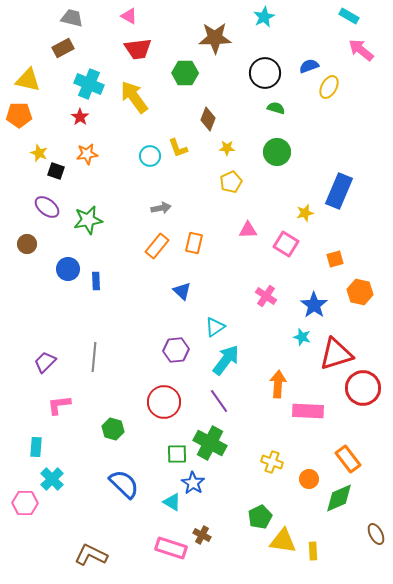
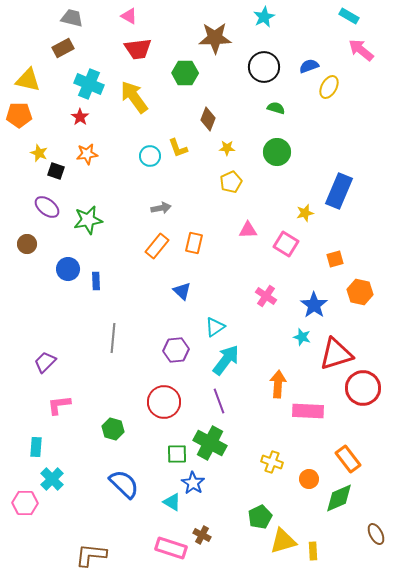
black circle at (265, 73): moved 1 px left, 6 px up
gray line at (94, 357): moved 19 px right, 19 px up
purple line at (219, 401): rotated 15 degrees clockwise
yellow triangle at (283, 541): rotated 24 degrees counterclockwise
brown L-shape at (91, 555): rotated 20 degrees counterclockwise
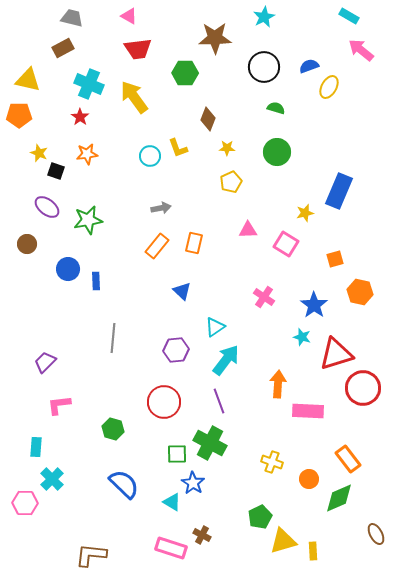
pink cross at (266, 296): moved 2 px left, 1 px down
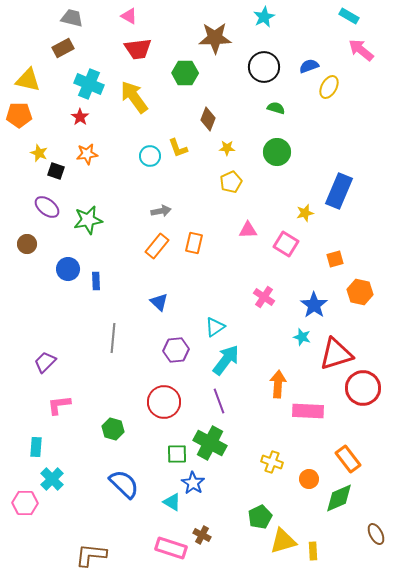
gray arrow at (161, 208): moved 3 px down
blue triangle at (182, 291): moved 23 px left, 11 px down
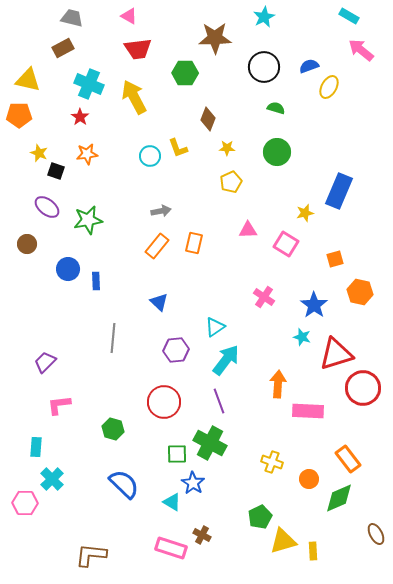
yellow arrow at (134, 97): rotated 8 degrees clockwise
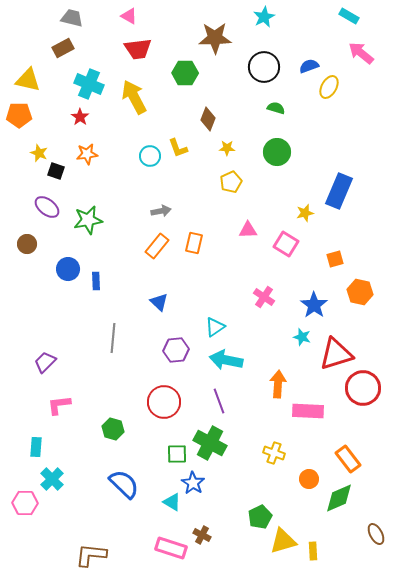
pink arrow at (361, 50): moved 3 px down
cyan arrow at (226, 360): rotated 116 degrees counterclockwise
yellow cross at (272, 462): moved 2 px right, 9 px up
